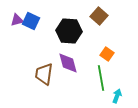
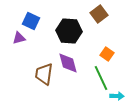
brown square: moved 2 px up; rotated 12 degrees clockwise
purple triangle: moved 2 px right, 18 px down
green line: rotated 15 degrees counterclockwise
cyan arrow: rotated 72 degrees clockwise
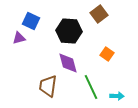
brown trapezoid: moved 4 px right, 12 px down
green line: moved 10 px left, 9 px down
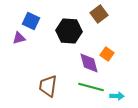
purple diamond: moved 21 px right
green line: rotated 50 degrees counterclockwise
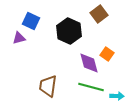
black hexagon: rotated 20 degrees clockwise
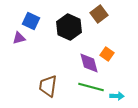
black hexagon: moved 4 px up
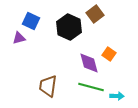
brown square: moved 4 px left
orange square: moved 2 px right
